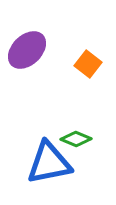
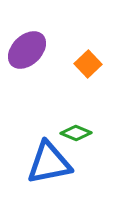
orange square: rotated 8 degrees clockwise
green diamond: moved 6 px up
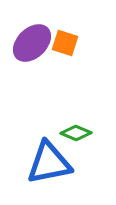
purple ellipse: moved 5 px right, 7 px up
orange square: moved 23 px left, 21 px up; rotated 28 degrees counterclockwise
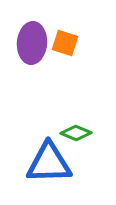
purple ellipse: rotated 42 degrees counterclockwise
blue triangle: rotated 9 degrees clockwise
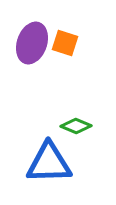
purple ellipse: rotated 15 degrees clockwise
green diamond: moved 7 px up
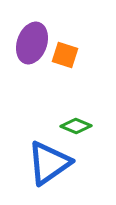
orange square: moved 12 px down
blue triangle: rotated 33 degrees counterclockwise
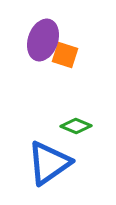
purple ellipse: moved 11 px right, 3 px up
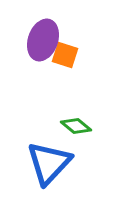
green diamond: rotated 16 degrees clockwise
blue triangle: rotated 12 degrees counterclockwise
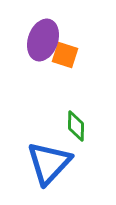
green diamond: rotated 52 degrees clockwise
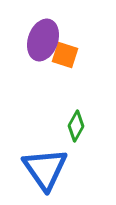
green diamond: rotated 28 degrees clockwise
blue triangle: moved 4 px left, 6 px down; rotated 18 degrees counterclockwise
